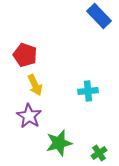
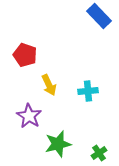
yellow arrow: moved 14 px right
green star: moved 1 px left, 1 px down
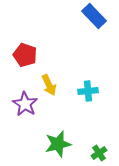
blue rectangle: moved 5 px left
purple star: moved 4 px left, 12 px up
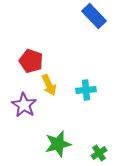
red pentagon: moved 6 px right, 6 px down
cyan cross: moved 2 px left, 1 px up
purple star: moved 1 px left, 1 px down
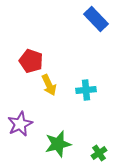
blue rectangle: moved 2 px right, 3 px down
purple star: moved 4 px left, 19 px down; rotated 15 degrees clockwise
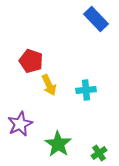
green star: rotated 24 degrees counterclockwise
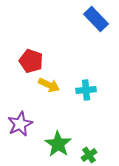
yellow arrow: rotated 40 degrees counterclockwise
green cross: moved 10 px left, 2 px down
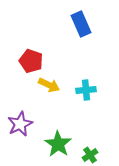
blue rectangle: moved 15 px left, 5 px down; rotated 20 degrees clockwise
green cross: moved 1 px right
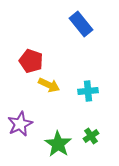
blue rectangle: rotated 15 degrees counterclockwise
cyan cross: moved 2 px right, 1 px down
green cross: moved 1 px right, 19 px up
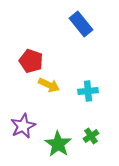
purple star: moved 3 px right, 2 px down
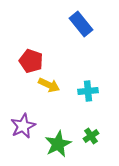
green star: rotated 12 degrees clockwise
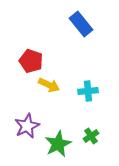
purple star: moved 4 px right
